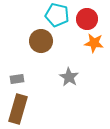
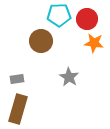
cyan pentagon: moved 2 px right; rotated 15 degrees counterclockwise
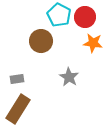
cyan pentagon: rotated 30 degrees clockwise
red circle: moved 2 px left, 2 px up
orange star: moved 1 px left
brown rectangle: rotated 16 degrees clockwise
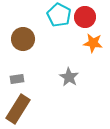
brown circle: moved 18 px left, 2 px up
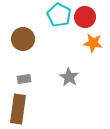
gray rectangle: moved 7 px right
brown rectangle: rotated 24 degrees counterclockwise
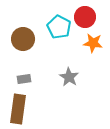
cyan pentagon: moved 12 px down
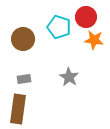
red circle: moved 1 px right
cyan pentagon: rotated 10 degrees counterclockwise
orange star: moved 1 px right, 3 px up
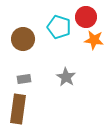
gray star: moved 3 px left
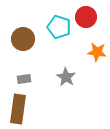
orange star: moved 3 px right, 12 px down
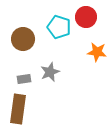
gray star: moved 16 px left, 5 px up; rotated 18 degrees clockwise
